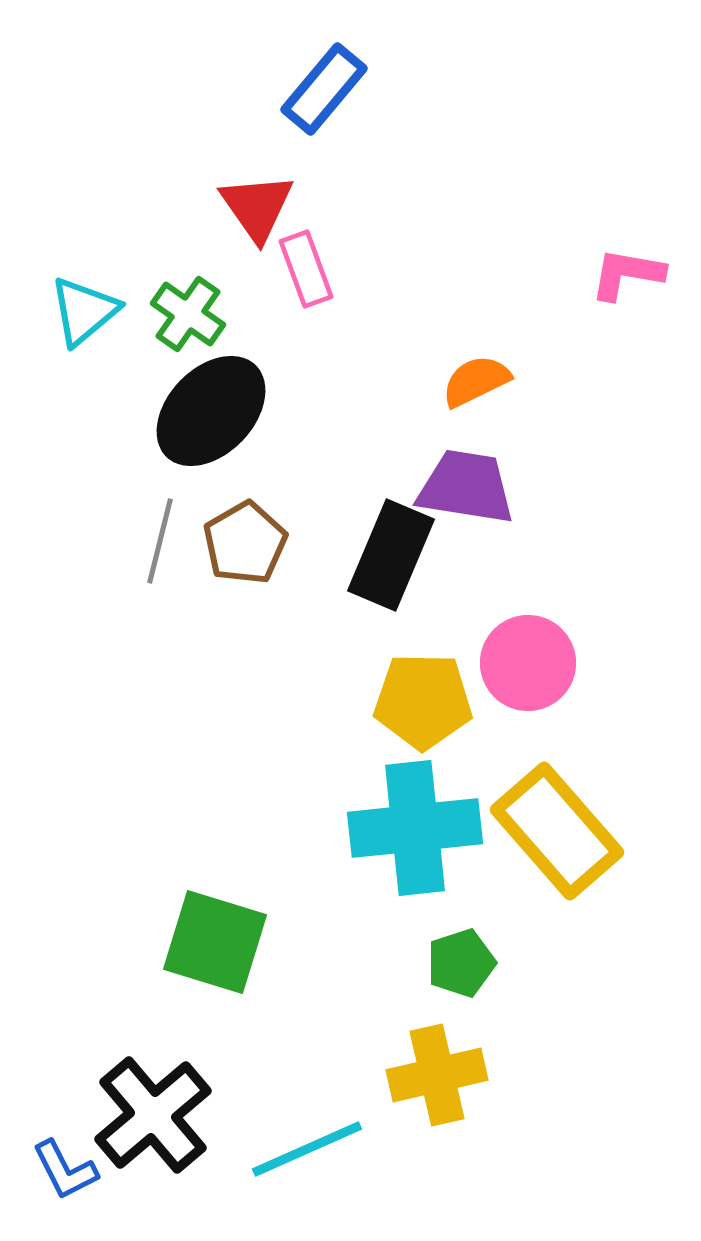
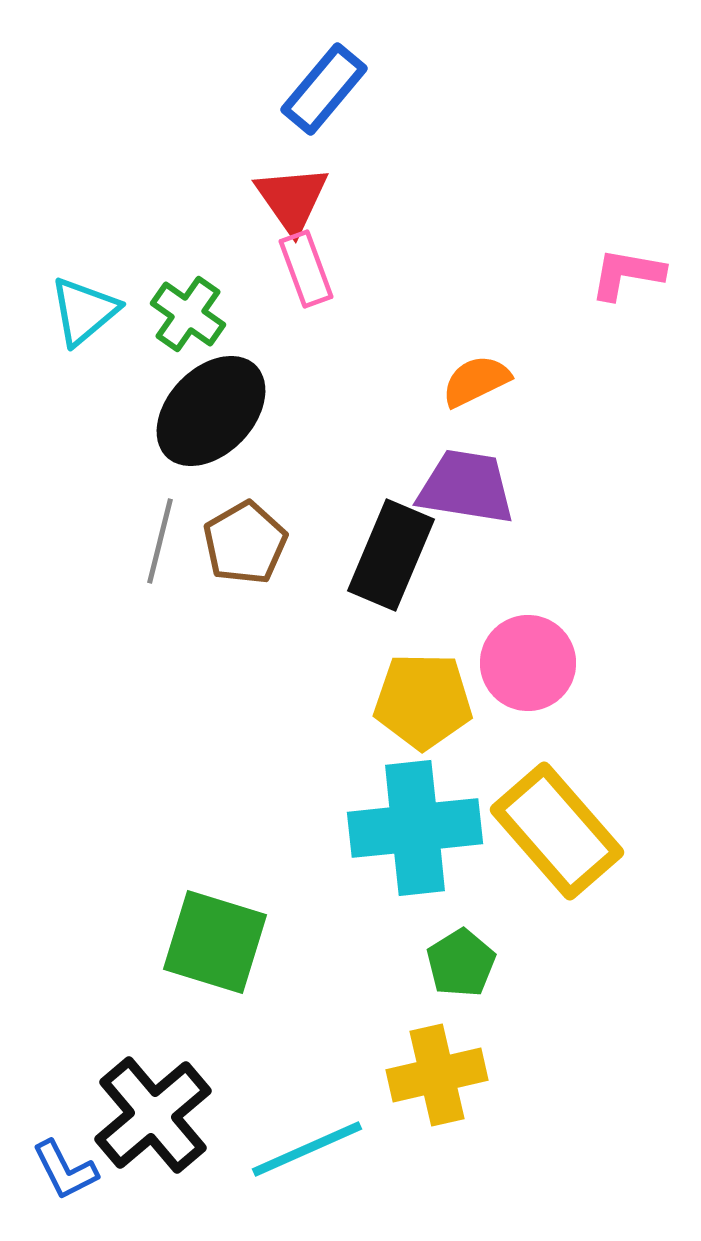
red triangle: moved 35 px right, 8 px up
green pentagon: rotated 14 degrees counterclockwise
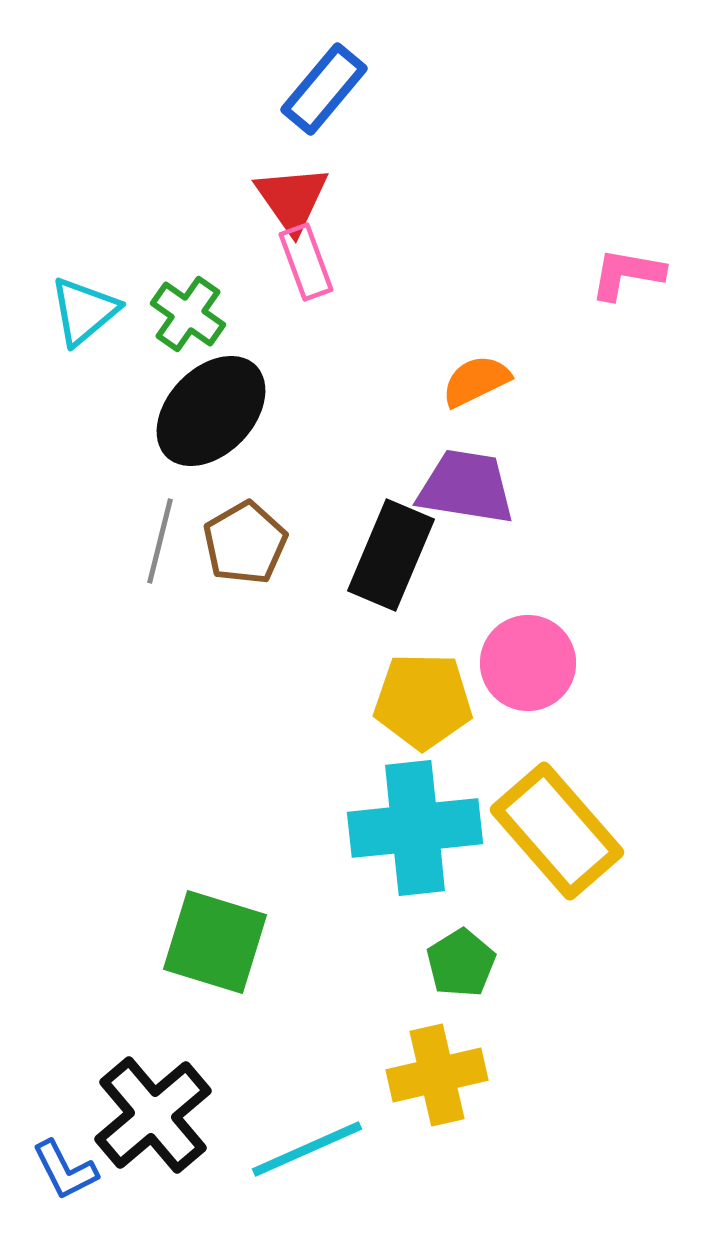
pink rectangle: moved 7 px up
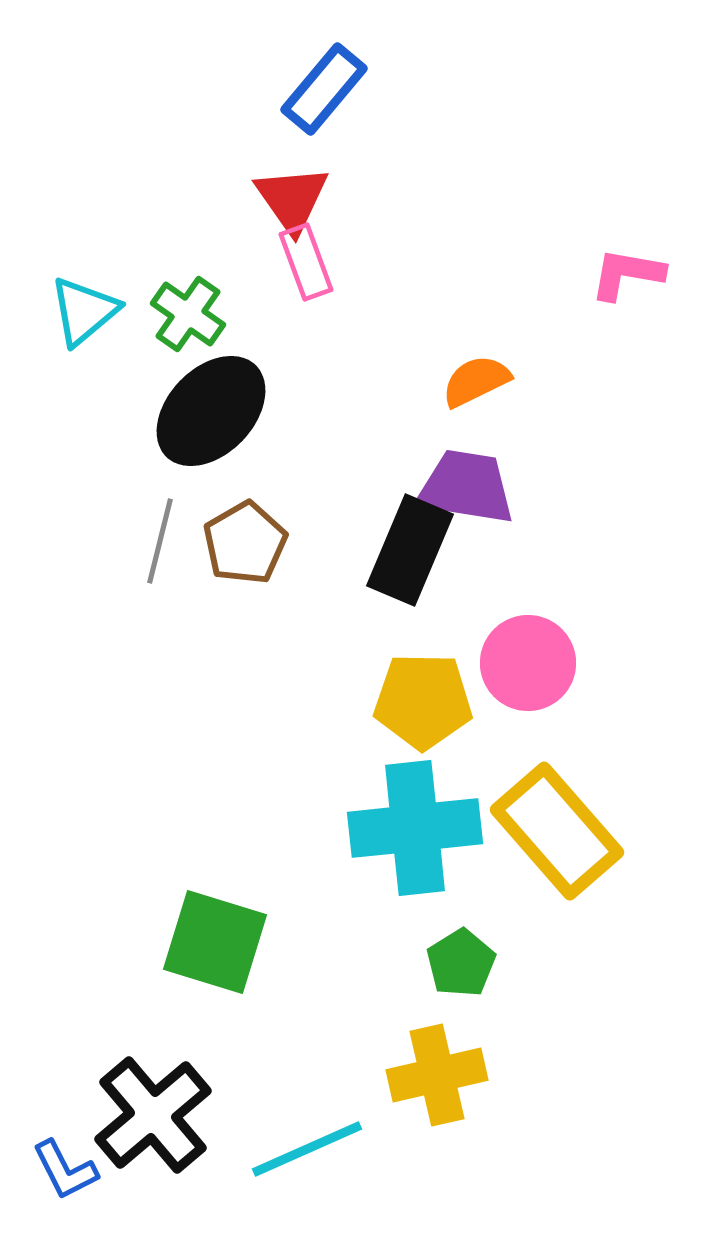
black rectangle: moved 19 px right, 5 px up
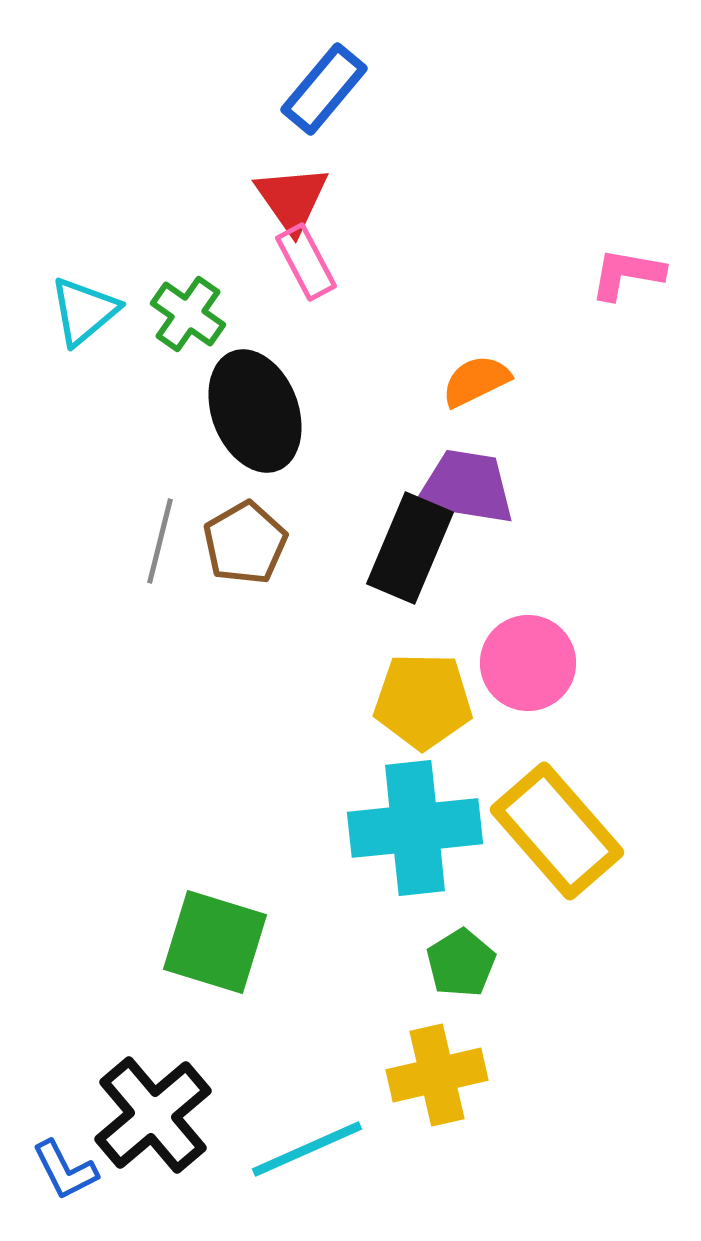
pink rectangle: rotated 8 degrees counterclockwise
black ellipse: moved 44 px right; rotated 65 degrees counterclockwise
black rectangle: moved 2 px up
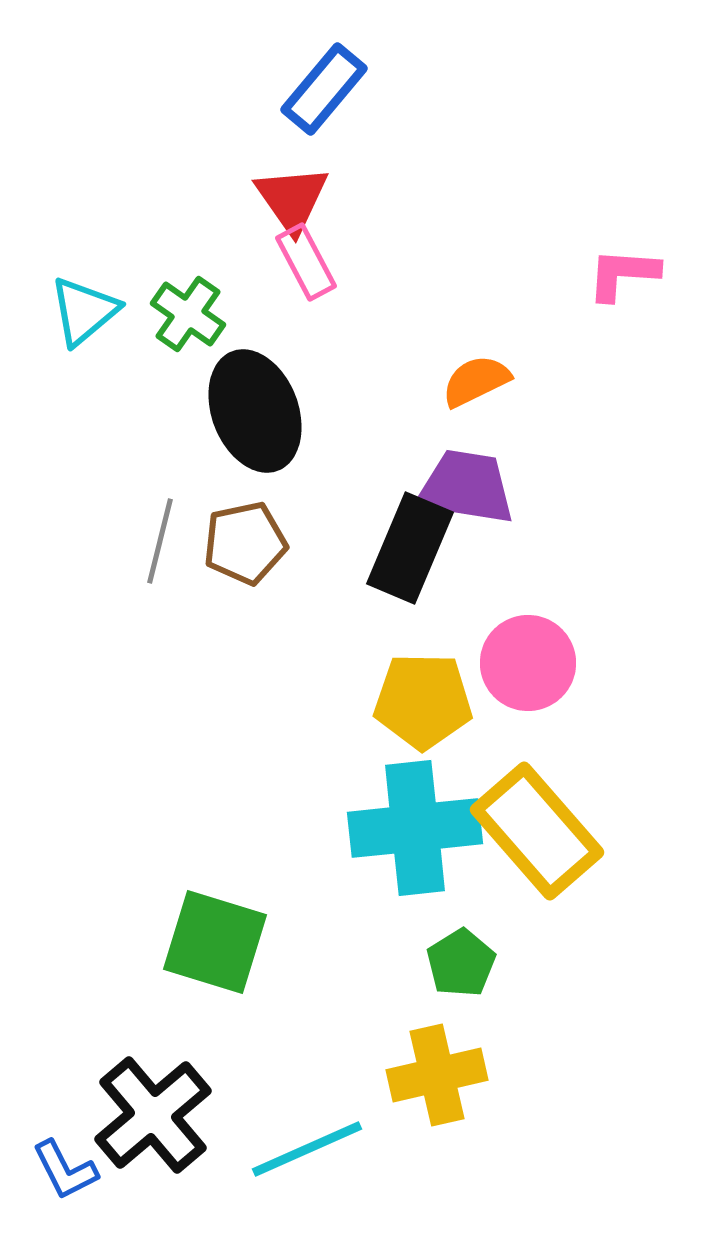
pink L-shape: moved 4 px left; rotated 6 degrees counterclockwise
brown pentagon: rotated 18 degrees clockwise
yellow rectangle: moved 20 px left
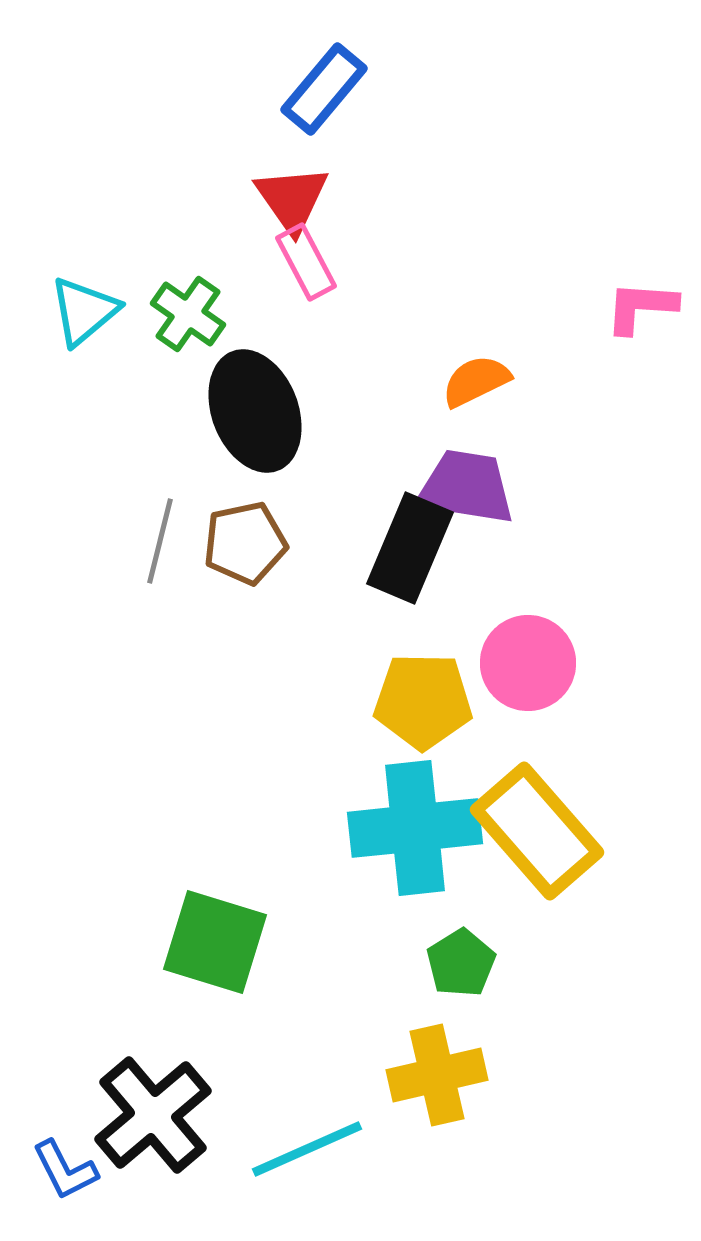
pink L-shape: moved 18 px right, 33 px down
